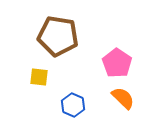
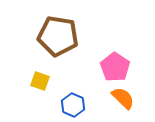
pink pentagon: moved 2 px left, 4 px down
yellow square: moved 1 px right, 4 px down; rotated 12 degrees clockwise
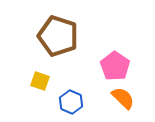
brown pentagon: rotated 9 degrees clockwise
pink pentagon: moved 1 px up
blue hexagon: moved 2 px left, 3 px up
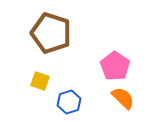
brown pentagon: moved 7 px left, 3 px up
blue hexagon: moved 2 px left; rotated 20 degrees clockwise
